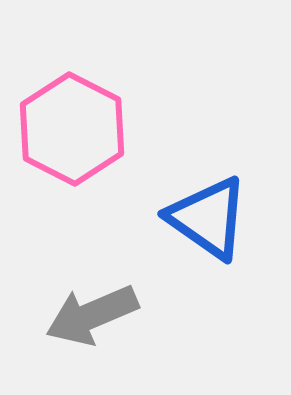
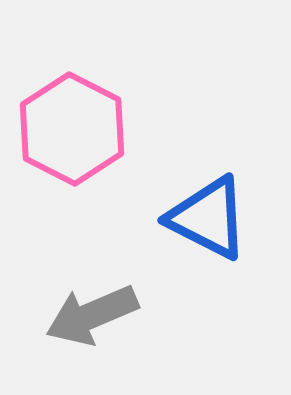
blue triangle: rotated 8 degrees counterclockwise
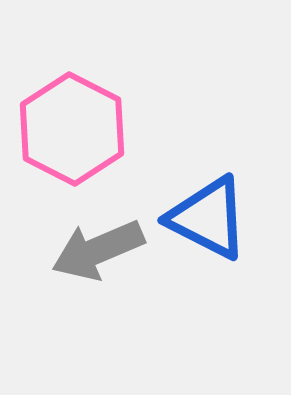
gray arrow: moved 6 px right, 65 px up
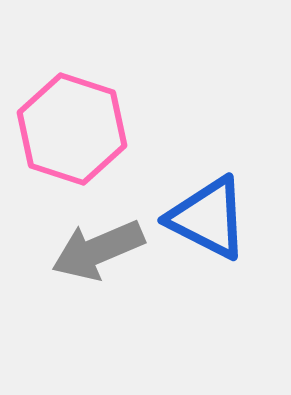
pink hexagon: rotated 9 degrees counterclockwise
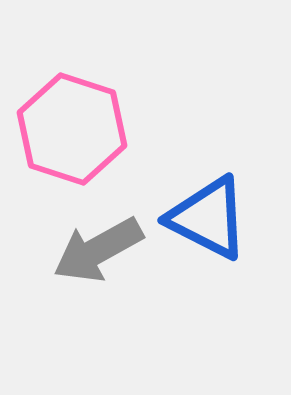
gray arrow: rotated 6 degrees counterclockwise
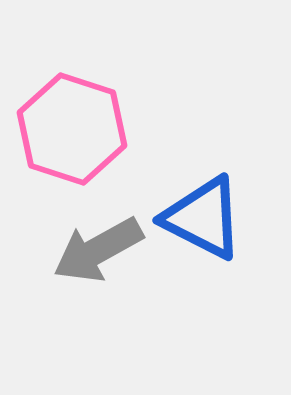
blue triangle: moved 5 px left
